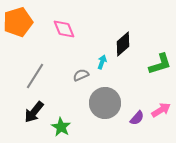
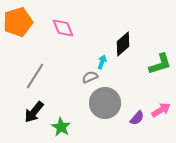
pink diamond: moved 1 px left, 1 px up
gray semicircle: moved 9 px right, 2 px down
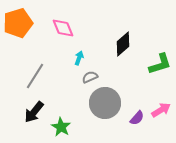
orange pentagon: moved 1 px down
cyan arrow: moved 23 px left, 4 px up
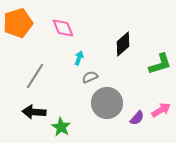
gray circle: moved 2 px right
black arrow: rotated 55 degrees clockwise
